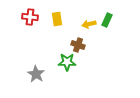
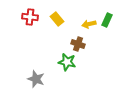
yellow rectangle: rotated 32 degrees counterclockwise
brown cross: moved 1 px up
green star: rotated 12 degrees clockwise
gray star: moved 5 px down; rotated 12 degrees counterclockwise
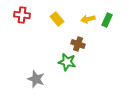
red cross: moved 8 px left, 2 px up
yellow arrow: moved 1 px left, 5 px up
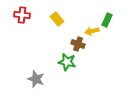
yellow arrow: moved 4 px right, 12 px down
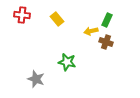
yellow arrow: moved 1 px left
brown cross: moved 28 px right, 2 px up
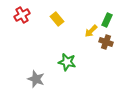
red cross: rotated 35 degrees counterclockwise
yellow arrow: rotated 32 degrees counterclockwise
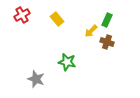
brown cross: moved 1 px right
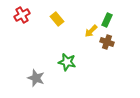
gray star: moved 1 px up
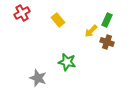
red cross: moved 2 px up
yellow rectangle: moved 1 px right, 1 px down
gray star: moved 2 px right
